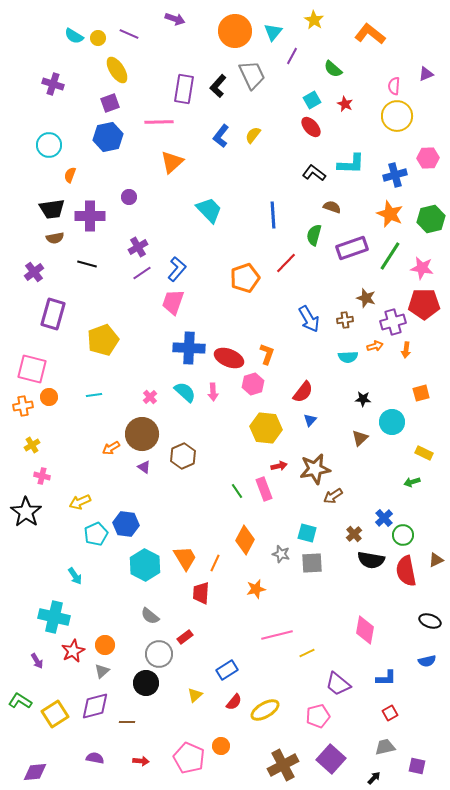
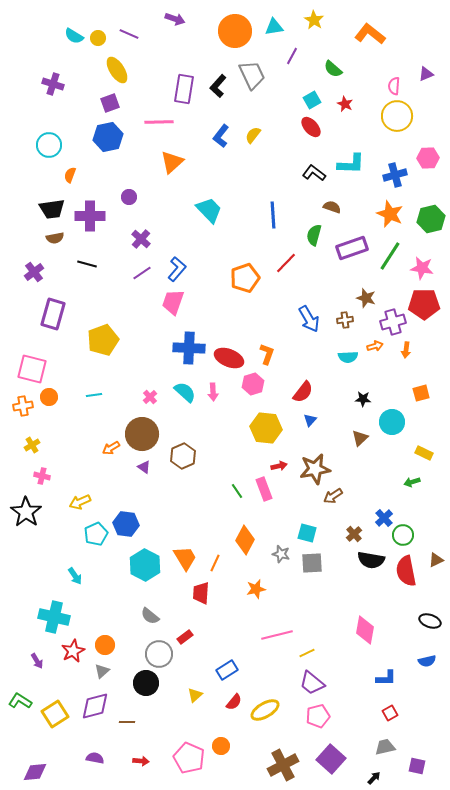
cyan triangle at (273, 32): moved 1 px right, 5 px up; rotated 42 degrees clockwise
purple cross at (138, 247): moved 3 px right, 8 px up; rotated 18 degrees counterclockwise
purple trapezoid at (338, 684): moved 26 px left, 1 px up
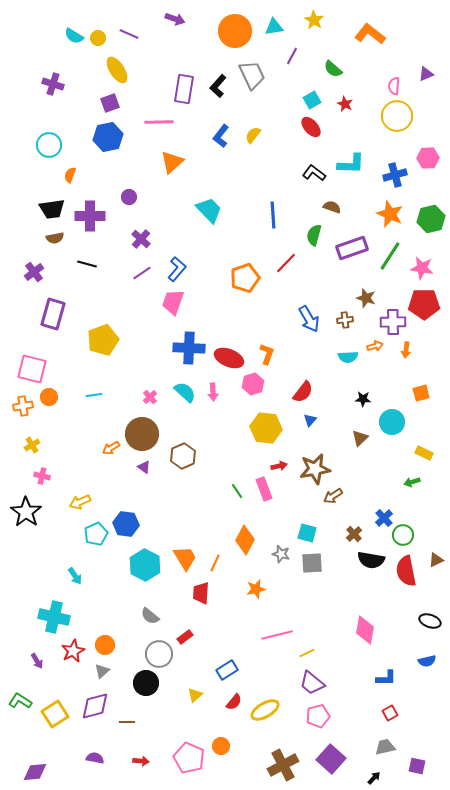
purple cross at (393, 322): rotated 15 degrees clockwise
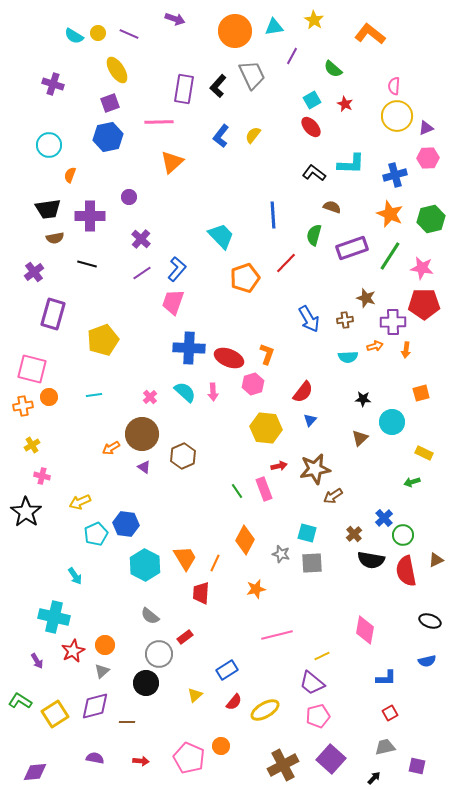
yellow circle at (98, 38): moved 5 px up
purple triangle at (426, 74): moved 54 px down
black trapezoid at (52, 209): moved 4 px left
cyan trapezoid at (209, 210): moved 12 px right, 26 px down
yellow line at (307, 653): moved 15 px right, 3 px down
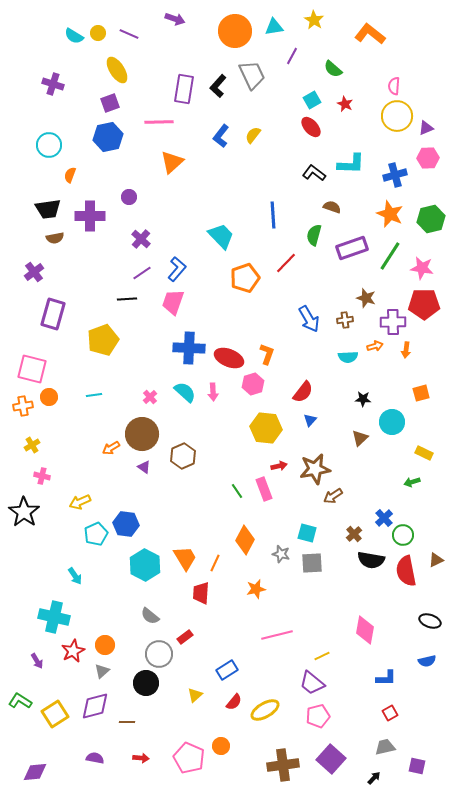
black line at (87, 264): moved 40 px right, 35 px down; rotated 18 degrees counterclockwise
black star at (26, 512): moved 2 px left
red arrow at (141, 761): moved 3 px up
brown cross at (283, 765): rotated 20 degrees clockwise
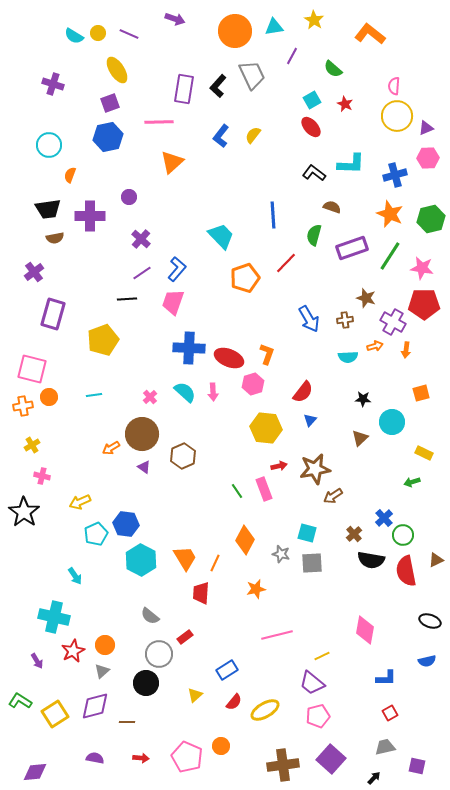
purple cross at (393, 322): rotated 30 degrees clockwise
cyan hexagon at (145, 565): moved 4 px left, 5 px up
pink pentagon at (189, 758): moved 2 px left, 1 px up
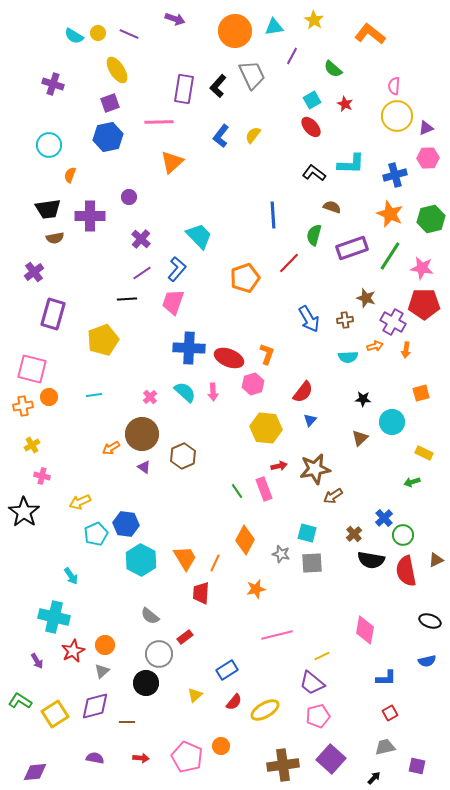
cyan trapezoid at (221, 236): moved 22 px left
red line at (286, 263): moved 3 px right
cyan arrow at (75, 576): moved 4 px left
